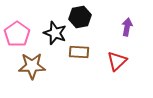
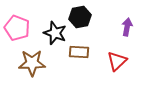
pink pentagon: moved 6 px up; rotated 15 degrees counterclockwise
brown star: moved 3 px up
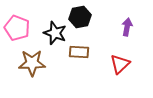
red triangle: moved 3 px right, 3 px down
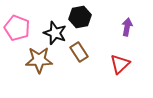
brown rectangle: rotated 54 degrees clockwise
brown star: moved 7 px right, 3 px up
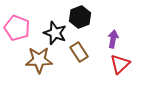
black hexagon: rotated 10 degrees counterclockwise
purple arrow: moved 14 px left, 12 px down
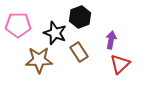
pink pentagon: moved 1 px right, 3 px up; rotated 20 degrees counterclockwise
purple arrow: moved 2 px left, 1 px down
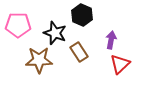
black hexagon: moved 2 px right, 2 px up; rotated 15 degrees counterclockwise
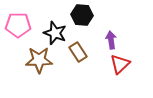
black hexagon: rotated 20 degrees counterclockwise
purple arrow: rotated 18 degrees counterclockwise
brown rectangle: moved 1 px left
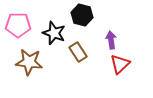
black hexagon: rotated 10 degrees clockwise
black star: moved 1 px left
brown star: moved 10 px left, 2 px down; rotated 8 degrees clockwise
